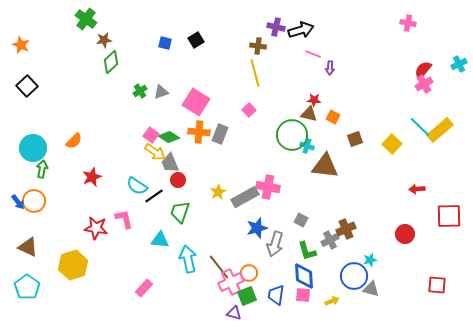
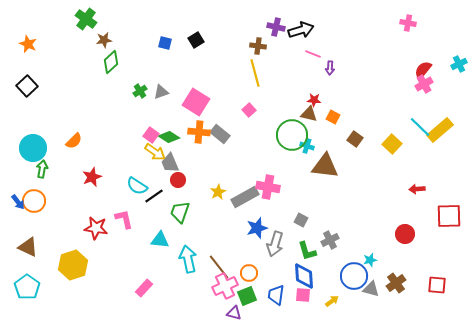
orange star at (21, 45): moved 7 px right, 1 px up
gray rectangle at (220, 134): rotated 72 degrees counterclockwise
brown square at (355, 139): rotated 35 degrees counterclockwise
brown cross at (346, 229): moved 50 px right, 54 px down; rotated 12 degrees counterclockwise
pink cross at (231, 282): moved 6 px left, 4 px down
yellow arrow at (332, 301): rotated 16 degrees counterclockwise
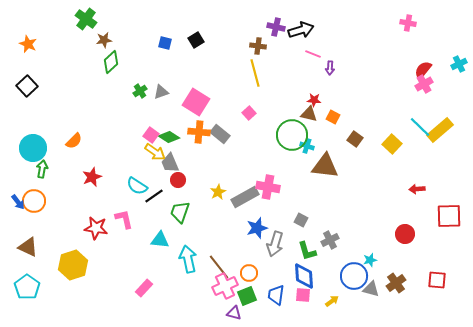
pink square at (249, 110): moved 3 px down
red square at (437, 285): moved 5 px up
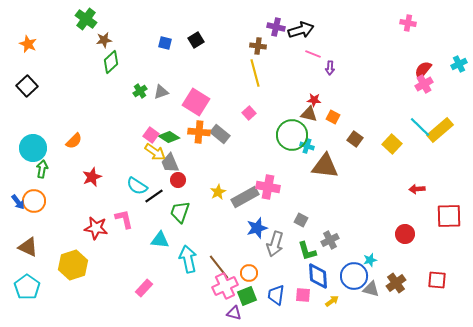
blue diamond at (304, 276): moved 14 px right
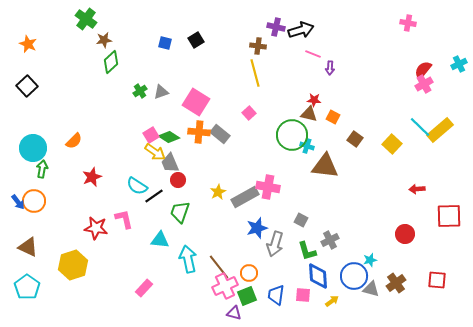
pink square at (151, 135): rotated 21 degrees clockwise
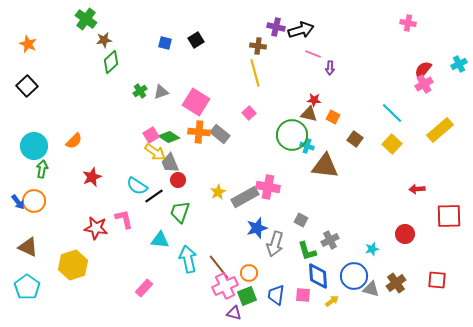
cyan line at (420, 127): moved 28 px left, 14 px up
cyan circle at (33, 148): moved 1 px right, 2 px up
cyan star at (370, 260): moved 2 px right, 11 px up
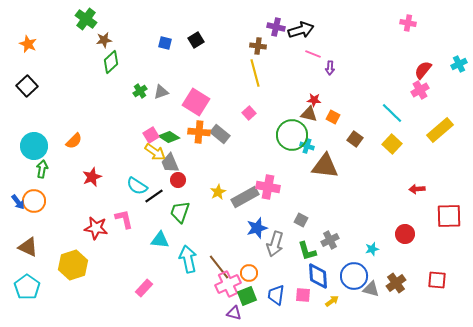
pink cross at (424, 84): moved 4 px left, 6 px down
pink cross at (225, 286): moved 3 px right, 2 px up
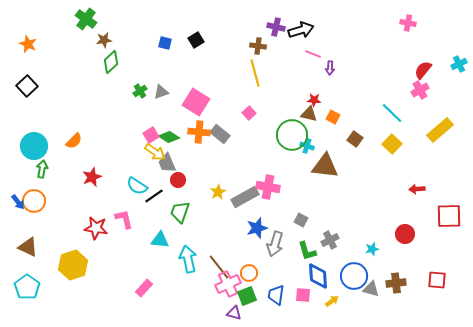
gray trapezoid at (170, 163): moved 3 px left
brown cross at (396, 283): rotated 30 degrees clockwise
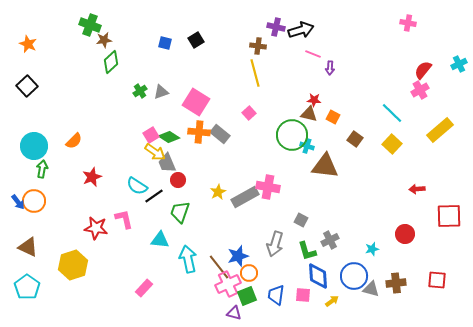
green cross at (86, 19): moved 4 px right, 6 px down; rotated 15 degrees counterclockwise
blue star at (257, 228): moved 19 px left, 28 px down
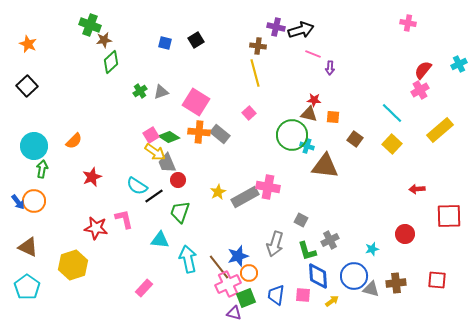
orange square at (333, 117): rotated 24 degrees counterclockwise
green square at (247, 296): moved 1 px left, 2 px down
